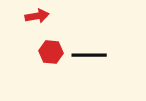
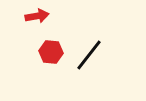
black line: rotated 52 degrees counterclockwise
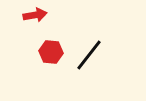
red arrow: moved 2 px left, 1 px up
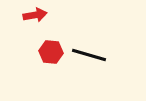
black line: rotated 68 degrees clockwise
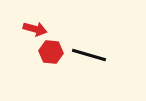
red arrow: moved 14 px down; rotated 25 degrees clockwise
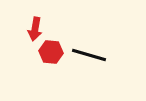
red arrow: rotated 85 degrees clockwise
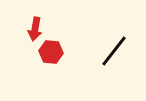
black line: moved 25 px right, 4 px up; rotated 68 degrees counterclockwise
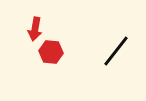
black line: moved 2 px right
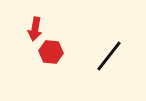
black line: moved 7 px left, 5 px down
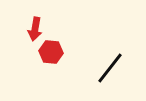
black line: moved 1 px right, 12 px down
